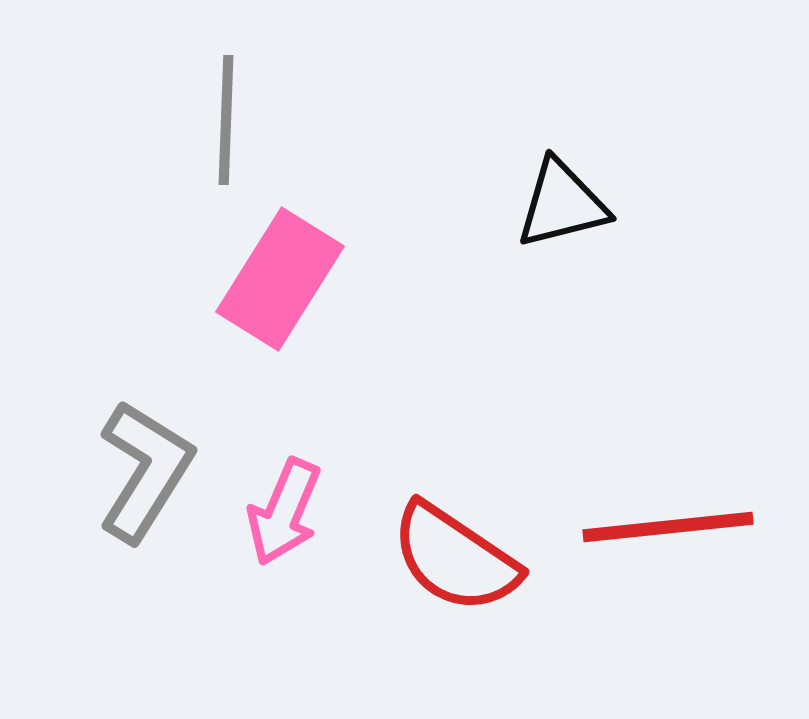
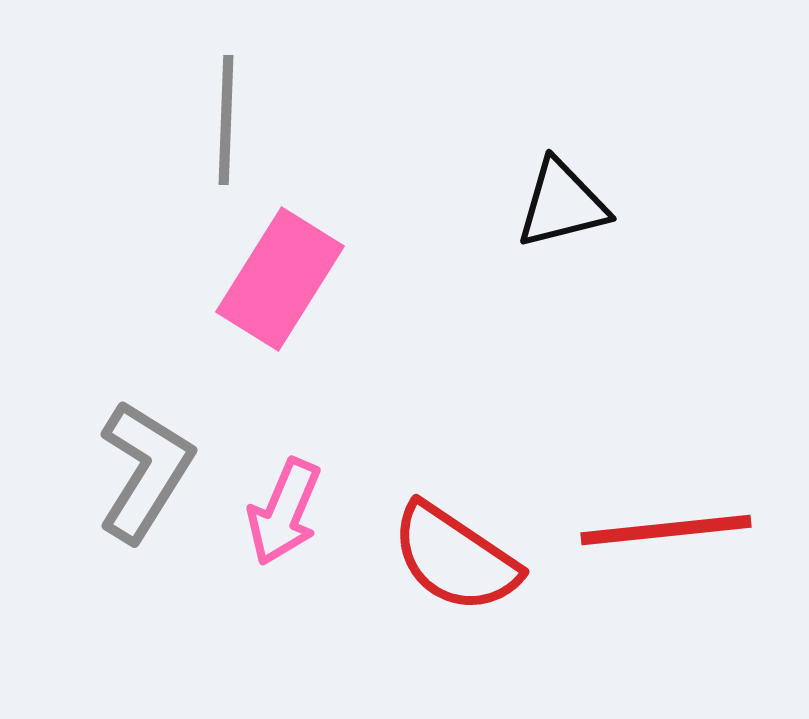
red line: moved 2 px left, 3 px down
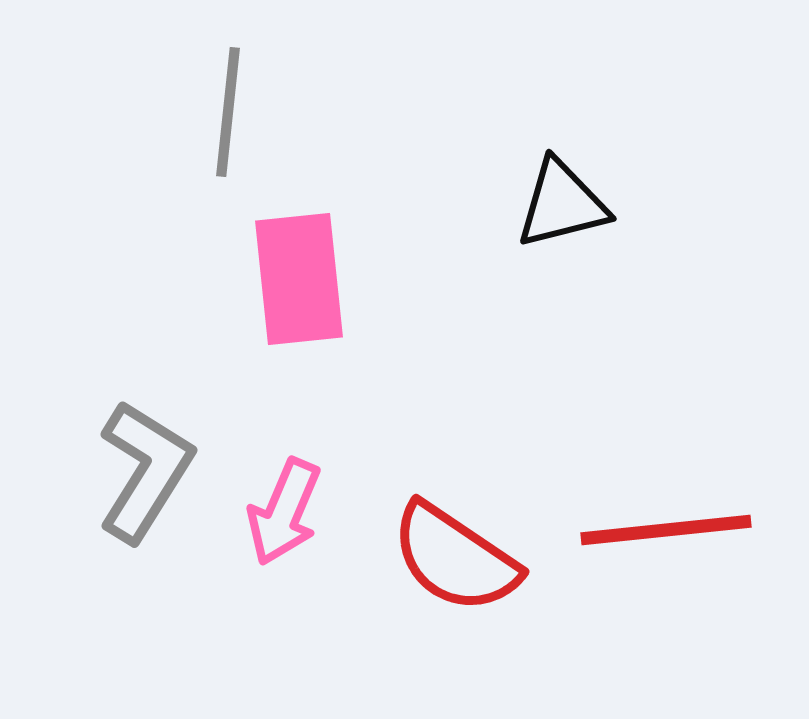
gray line: moved 2 px right, 8 px up; rotated 4 degrees clockwise
pink rectangle: moved 19 px right; rotated 38 degrees counterclockwise
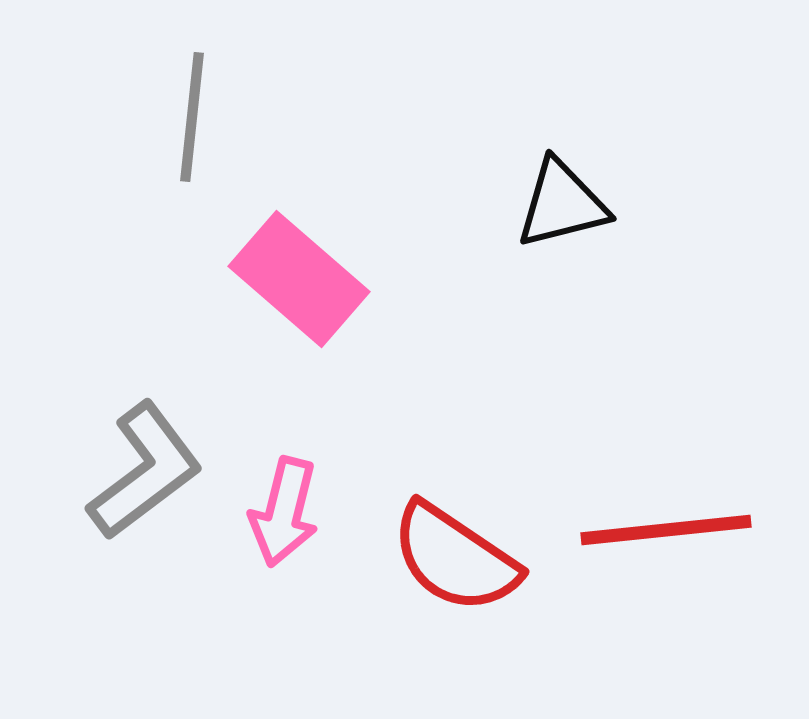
gray line: moved 36 px left, 5 px down
pink rectangle: rotated 43 degrees counterclockwise
gray L-shape: rotated 21 degrees clockwise
pink arrow: rotated 9 degrees counterclockwise
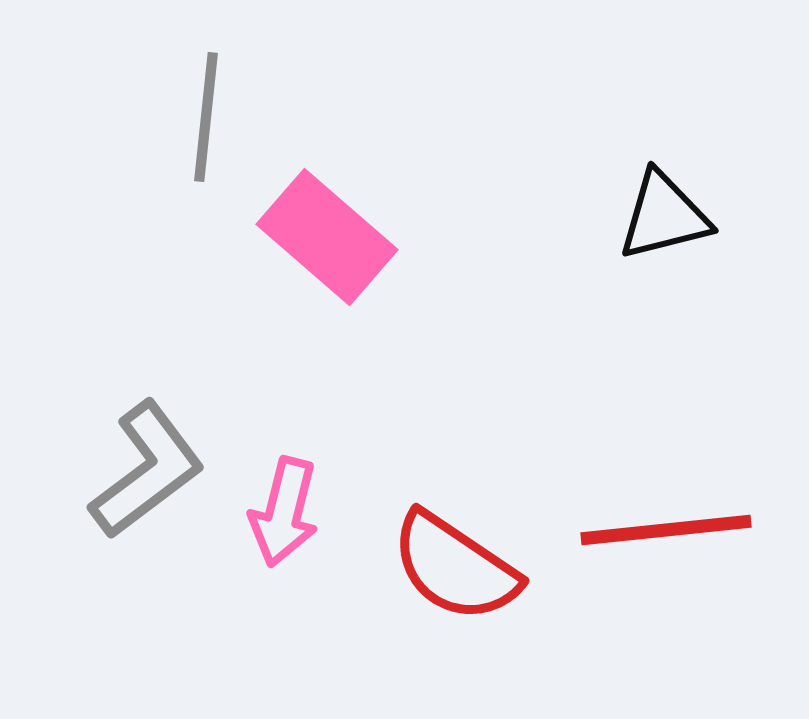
gray line: moved 14 px right
black triangle: moved 102 px right, 12 px down
pink rectangle: moved 28 px right, 42 px up
gray L-shape: moved 2 px right, 1 px up
red semicircle: moved 9 px down
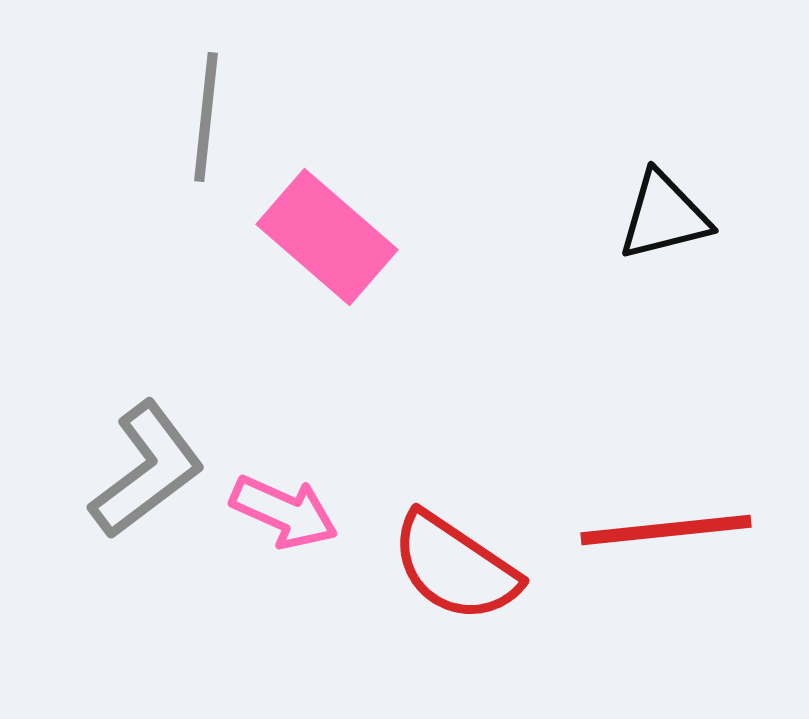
pink arrow: rotated 80 degrees counterclockwise
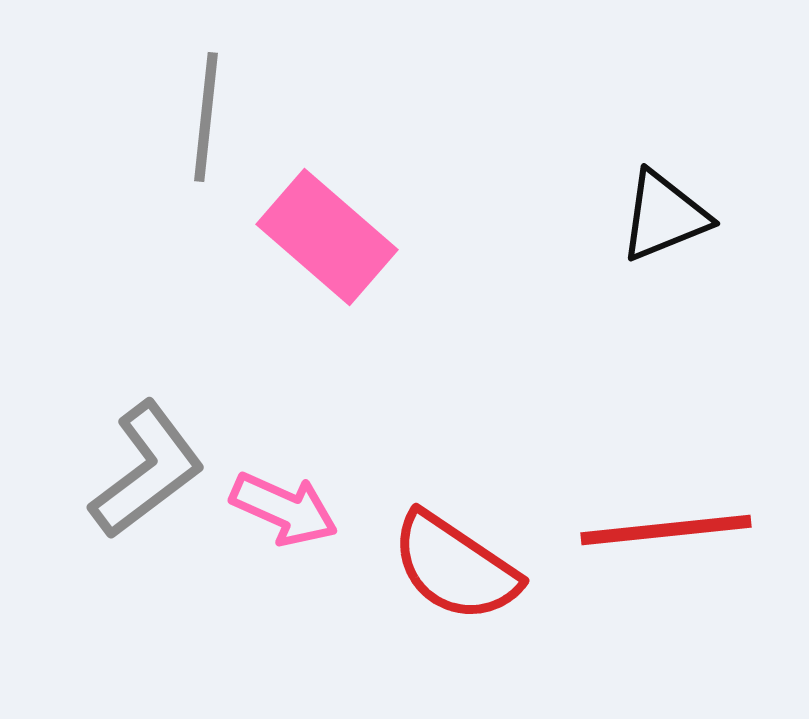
black triangle: rotated 8 degrees counterclockwise
pink arrow: moved 3 px up
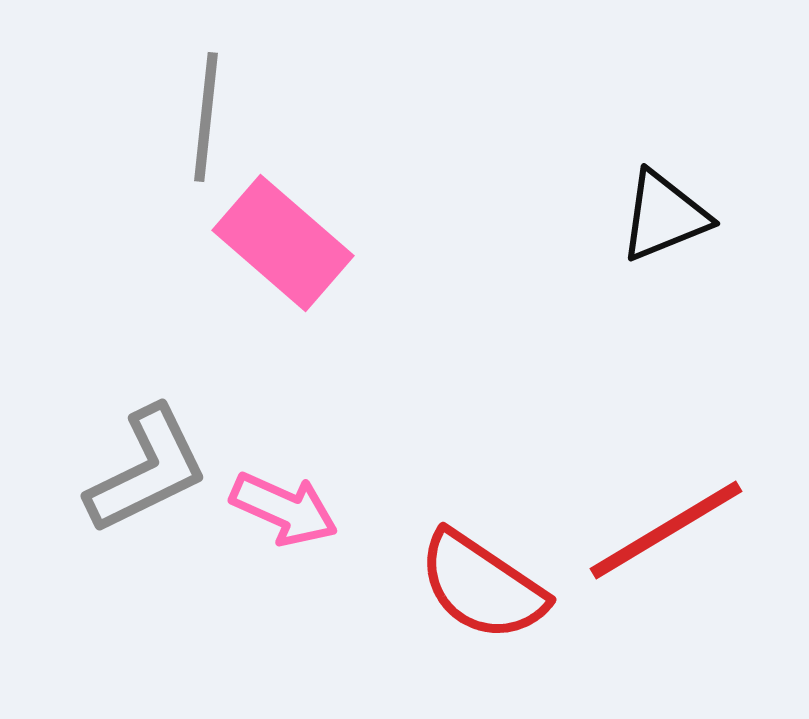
pink rectangle: moved 44 px left, 6 px down
gray L-shape: rotated 11 degrees clockwise
red line: rotated 25 degrees counterclockwise
red semicircle: moved 27 px right, 19 px down
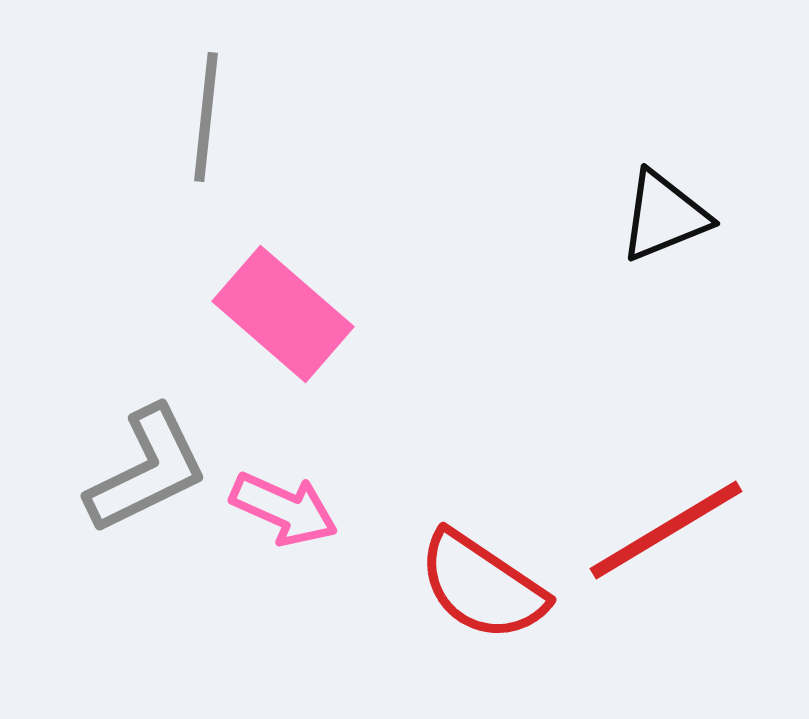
pink rectangle: moved 71 px down
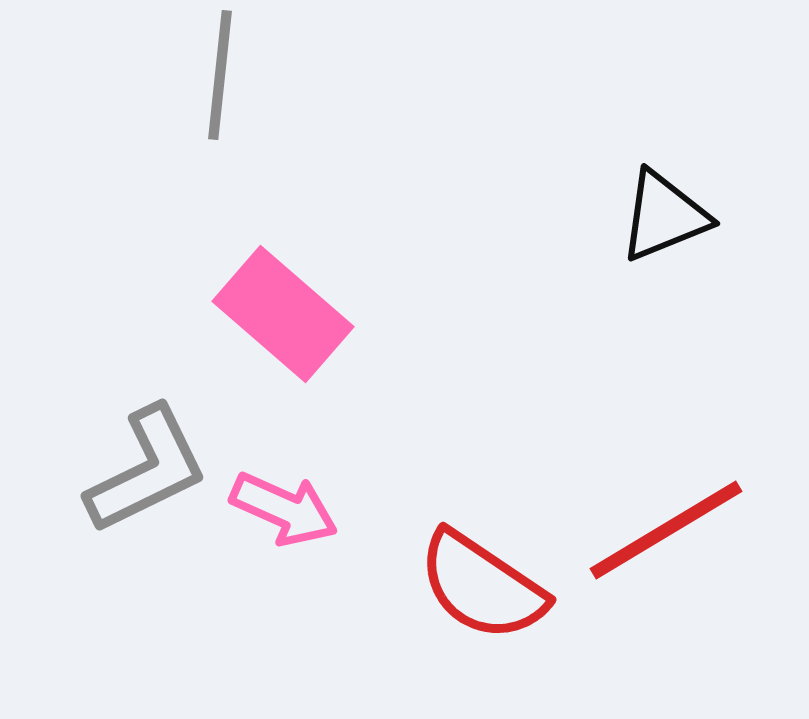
gray line: moved 14 px right, 42 px up
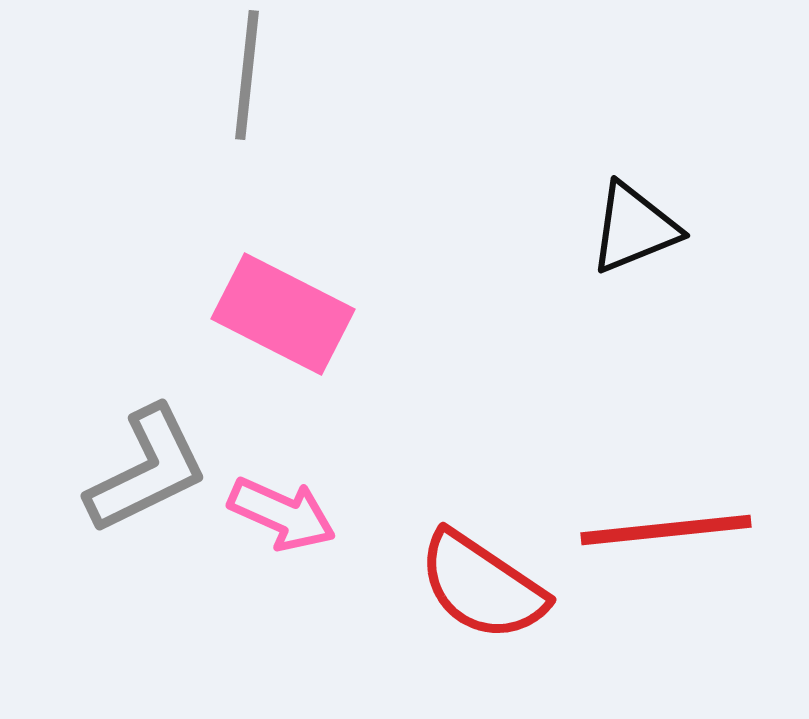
gray line: moved 27 px right
black triangle: moved 30 px left, 12 px down
pink rectangle: rotated 14 degrees counterclockwise
pink arrow: moved 2 px left, 5 px down
red line: rotated 25 degrees clockwise
